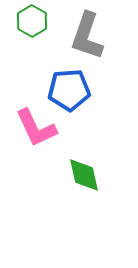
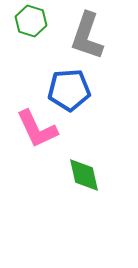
green hexagon: moved 1 px left; rotated 12 degrees counterclockwise
pink L-shape: moved 1 px right, 1 px down
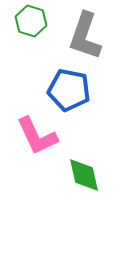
gray L-shape: moved 2 px left
blue pentagon: rotated 15 degrees clockwise
pink L-shape: moved 7 px down
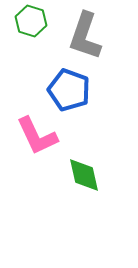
blue pentagon: rotated 9 degrees clockwise
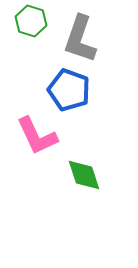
gray L-shape: moved 5 px left, 3 px down
green diamond: rotated 6 degrees counterclockwise
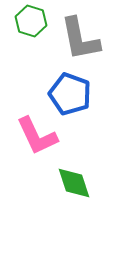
gray L-shape: rotated 30 degrees counterclockwise
blue pentagon: moved 1 px right, 4 px down
green diamond: moved 10 px left, 8 px down
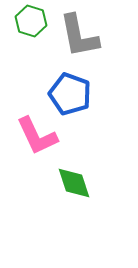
gray L-shape: moved 1 px left, 3 px up
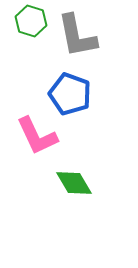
gray L-shape: moved 2 px left
green diamond: rotated 12 degrees counterclockwise
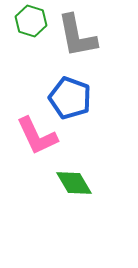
blue pentagon: moved 4 px down
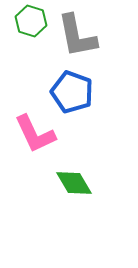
blue pentagon: moved 2 px right, 6 px up
pink L-shape: moved 2 px left, 2 px up
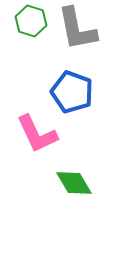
gray L-shape: moved 7 px up
pink L-shape: moved 2 px right
